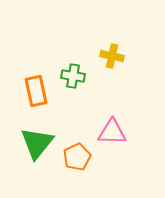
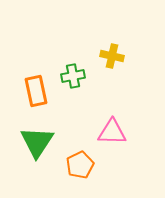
green cross: rotated 20 degrees counterclockwise
green triangle: moved 1 px up; rotated 6 degrees counterclockwise
orange pentagon: moved 3 px right, 8 px down
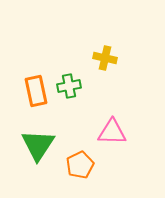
yellow cross: moved 7 px left, 2 px down
green cross: moved 4 px left, 10 px down
green triangle: moved 1 px right, 3 px down
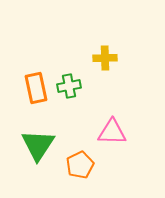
yellow cross: rotated 15 degrees counterclockwise
orange rectangle: moved 3 px up
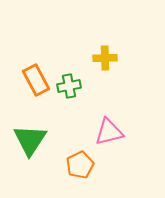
orange rectangle: moved 8 px up; rotated 16 degrees counterclockwise
pink triangle: moved 3 px left; rotated 16 degrees counterclockwise
green triangle: moved 8 px left, 5 px up
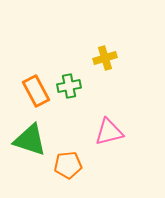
yellow cross: rotated 15 degrees counterclockwise
orange rectangle: moved 11 px down
green triangle: rotated 45 degrees counterclockwise
orange pentagon: moved 12 px left; rotated 20 degrees clockwise
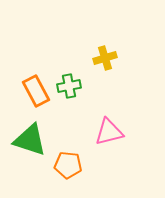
orange pentagon: rotated 12 degrees clockwise
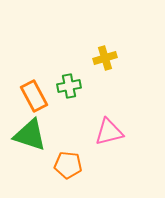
orange rectangle: moved 2 px left, 5 px down
green triangle: moved 5 px up
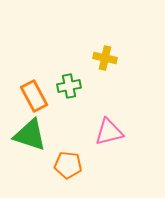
yellow cross: rotated 30 degrees clockwise
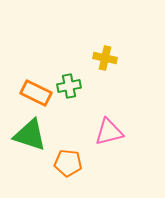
orange rectangle: moved 2 px right, 3 px up; rotated 36 degrees counterclockwise
orange pentagon: moved 2 px up
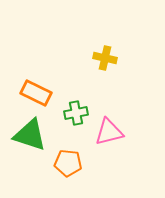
green cross: moved 7 px right, 27 px down
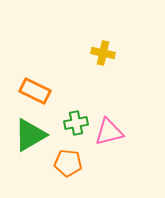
yellow cross: moved 2 px left, 5 px up
orange rectangle: moved 1 px left, 2 px up
green cross: moved 10 px down
green triangle: rotated 48 degrees counterclockwise
